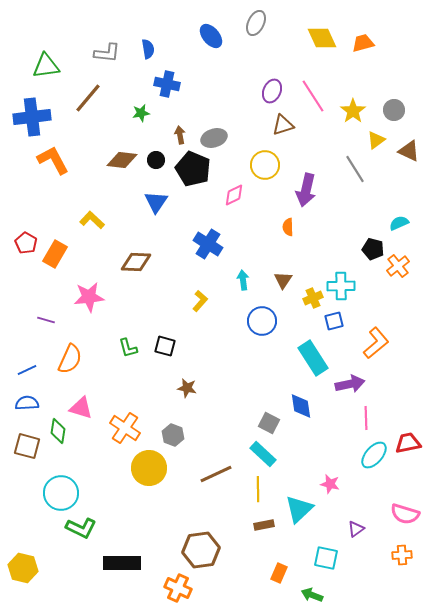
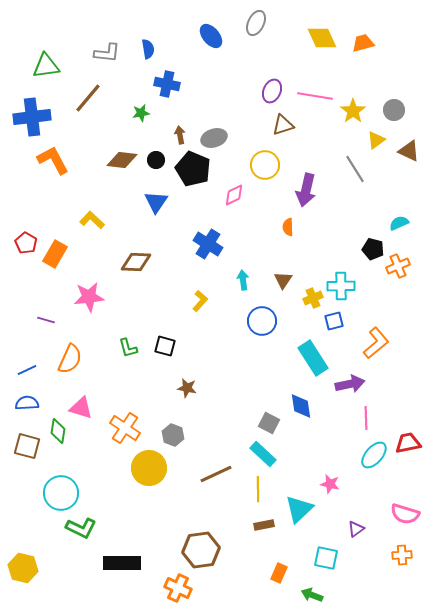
pink line at (313, 96): moved 2 px right; rotated 48 degrees counterclockwise
orange cross at (398, 266): rotated 15 degrees clockwise
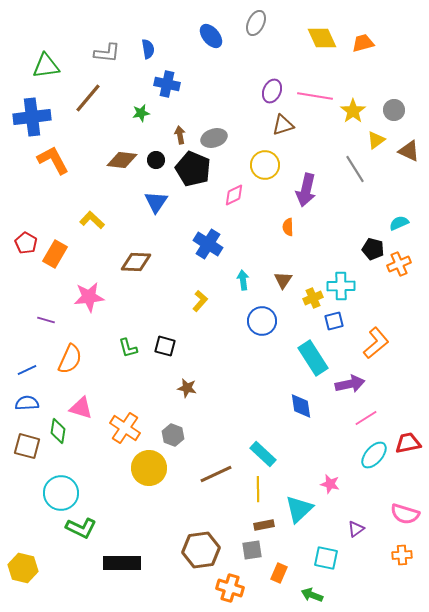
orange cross at (398, 266): moved 1 px right, 2 px up
pink line at (366, 418): rotated 60 degrees clockwise
gray square at (269, 423): moved 17 px left, 127 px down; rotated 35 degrees counterclockwise
orange cross at (178, 588): moved 52 px right; rotated 8 degrees counterclockwise
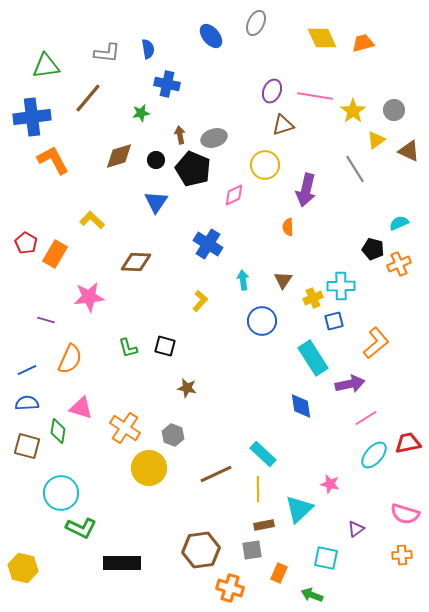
brown diamond at (122, 160): moved 3 px left, 4 px up; rotated 24 degrees counterclockwise
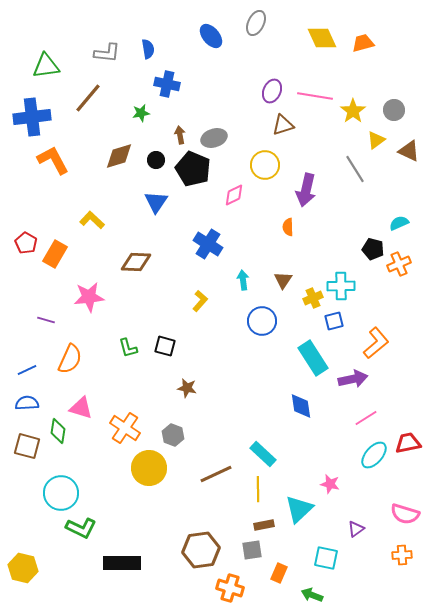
purple arrow at (350, 384): moved 3 px right, 5 px up
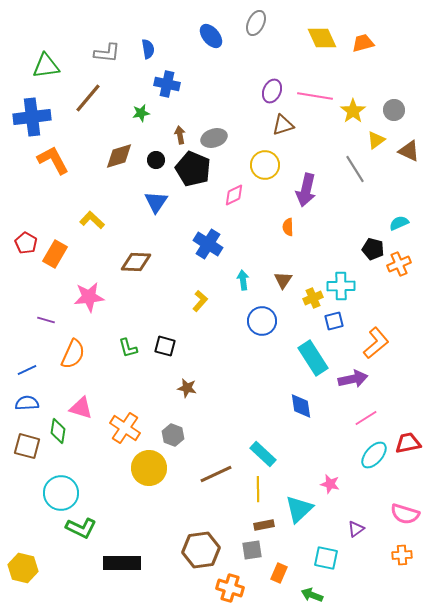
orange semicircle at (70, 359): moved 3 px right, 5 px up
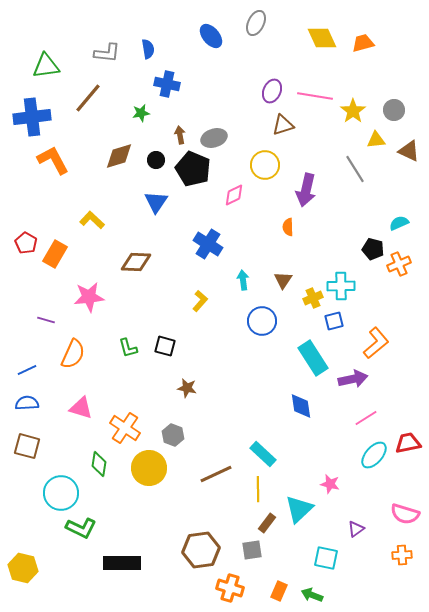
yellow triangle at (376, 140): rotated 30 degrees clockwise
green diamond at (58, 431): moved 41 px right, 33 px down
brown rectangle at (264, 525): moved 3 px right, 2 px up; rotated 42 degrees counterclockwise
orange rectangle at (279, 573): moved 18 px down
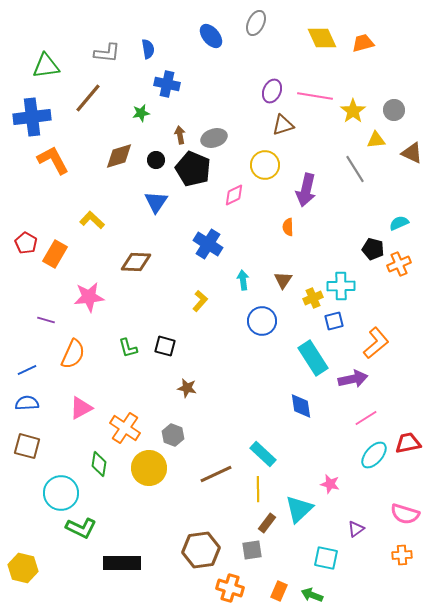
brown triangle at (409, 151): moved 3 px right, 2 px down
pink triangle at (81, 408): rotated 45 degrees counterclockwise
